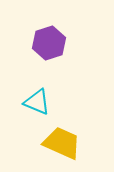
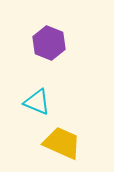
purple hexagon: rotated 20 degrees counterclockwise
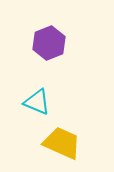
purple hexagon: rotated 16 degrees clockwise
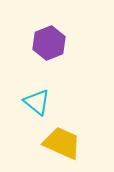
cyan triangle: rotated 16 degrees clockwise
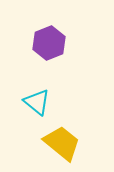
yellow trapezoid: rotated 15 degrees clockwise
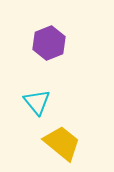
cyan triangle: rotated 12 degrees clockwise
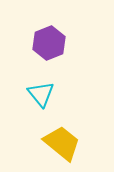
cyan triangle: moved 4 px right, 8 px up
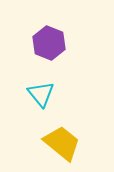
purple hexagon: rotated 16 degrees counterclockwise
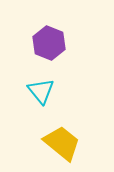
cyan triangle: moved 3 px up
